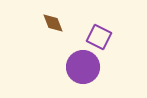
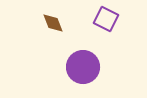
purple square: moved 7 px right, 18 px up
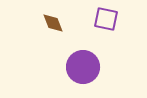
purple square: rotated 15 degrees counterclockwise
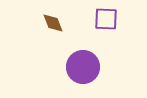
purple square: rotated 10 degrees counterclockwise
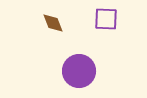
purple circle: moved 4 px left, 4 px down
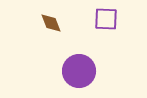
brown diamond: moved 2 px left
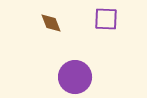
purple circle: moved 4 px left, 6 px down
